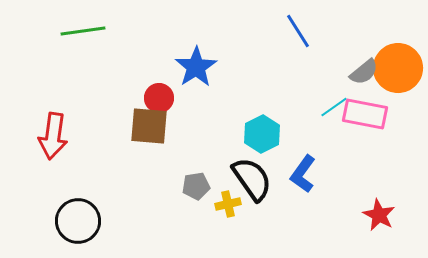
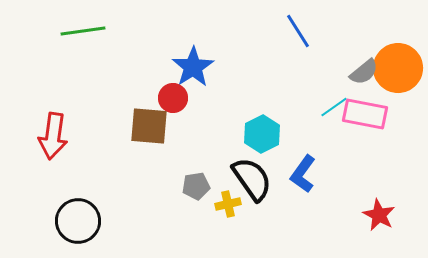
blue star: moved 3 px left
red circle: moved 14 px right
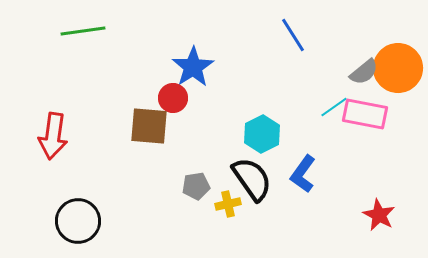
blue line: moved 5 px left, 4 px down
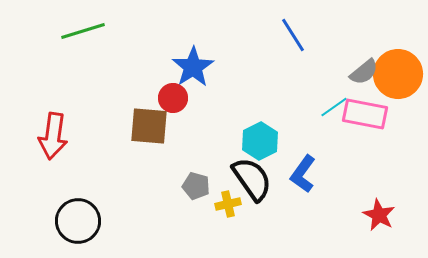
green line: rotated 9 degrees counterclockwise
orange circle: moved 6 px down
cyan hexagon: moved 2 px left, 7 px down
gray pentagon: rotated 24 degrees clockwise
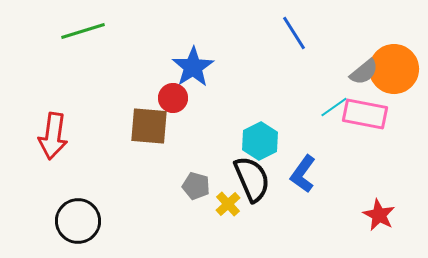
blue line: moved 1 px right, 2 px up
orange circle: moved 4 px left, 5 px up
black semicircle: rotated 12 degrees clockwise
yellow cross: rotated 30 degrees counterclockwise
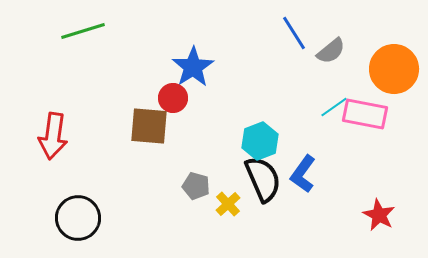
gray semicircle: moved 33 px left, 21 px up
cyan hexagon: rotated 6 degrees clockwise
black semicircle: moved 11 px right
black circle: moved 3 px up
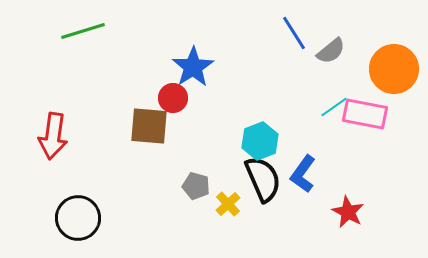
red star: moved 31 px left, 3 px up
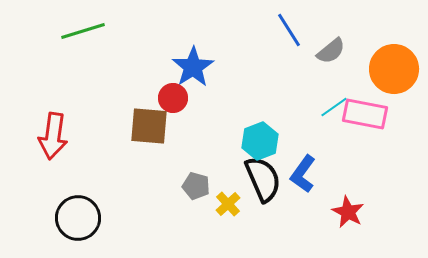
blue line: moved 5 px left, 3 px up
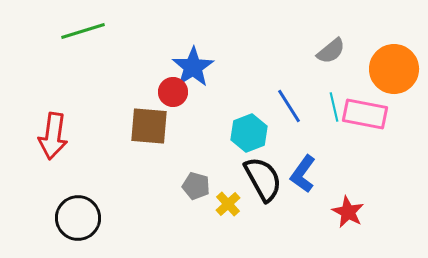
blue line: moved 76 px down
red circle: moved 6 px up
cyan line: rotated 68 degrees counterclockwise
cyan hexagon: moved 11 px left, 8 px up
black semicircle: rotated 6 degrees counterclockwise
